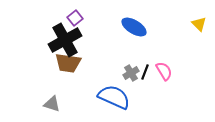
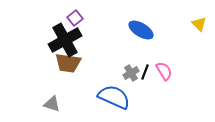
blue ellipse: moved 7 px right, 3 px down
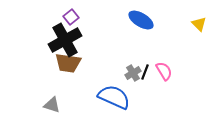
purple square: moved 4 px left, 1 px up
blue ellipse: moved 10 px up
gray cross: moved 2 px right
gray triangle: moved 1 px down
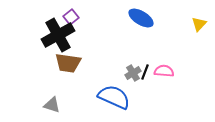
blue ellipse: moved 2 px up
yellow triangle: rotated 28 degrees clockwise
black cross: moved 7 px left, 5 px up
pink semicircle: rotated 54 degrees counterclockwise
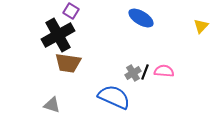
purple square: moved 6 px up; rotated 21 degrees counterclockwise
yellow triangle: moved 2 px right, 2 px down
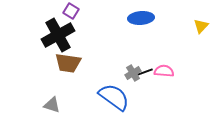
blue ellipse: rotated 35 degrees counterclockwise
black line: rotated 49 degrees clockwise
blue semicircle: rotated 12 degrees clockwise
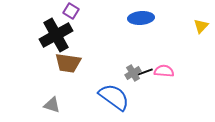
black cross: moved 2 px left
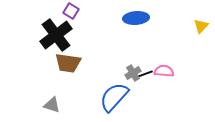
blue ellipse: moved 5 px left
black cross: rotated 8 degrees counterclockwise
black line: moved 2 px down
blue semicircle: rotated 84 degrees counterclockwise
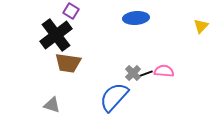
gray cross: rotated 14 degrees counterclockwise
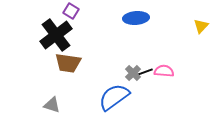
black line: moved 2 px up
blue semicircle: rotated 12 degrees clockwise
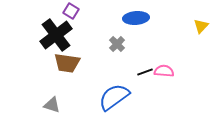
brown trapezoid: moved 1 px left
gray cross: moved 16 px left, 29 px up
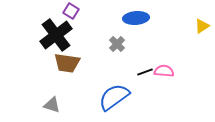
yellow triangle: moved 1 px right; rotated 14 degrees clockwise
